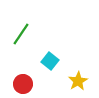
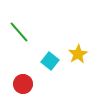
green line: moved 2 px left, 2 px up; rotated 75 degrees counterclockwise
yellow star: moved 27 px up
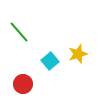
yellow star: rotated 12 degrees clockwise
cyan square: rotated 12 degrees clockwise
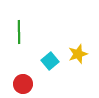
green line: rotated 40 degrees clockwise
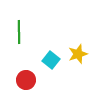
cyan square: moved 1 px right, 1 px up; rotated 12 degrees counterclockwise
red circle: moved 3 px right, 4 px up
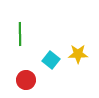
green line: moved 1 px right, 2 px down
yellow star: rotated 18 degrees clockwise
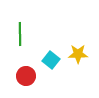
red circle: moved 4 px up
